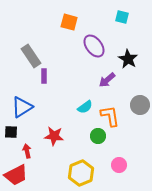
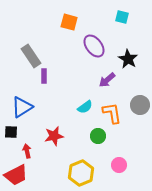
orange L-shape: moved 2 px right, 3 px up
red star: rotated 18 degrees counterclockwise
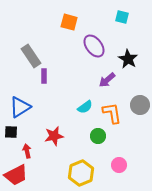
blue triangle: moved 2 px left
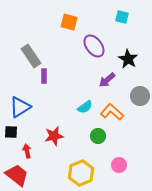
gray circle: moved 9 px up
orange L-shape: moved 1 px up; rotated 40 degrees counterclockwise
red trapezoid: moved 1 px right; rotated 115 degrees counterclockwise
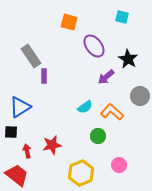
purple arrow: moved 1 px left, 3 px up
red star: moved 2 px left, 9 px down
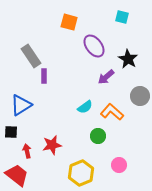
blue triangle: moved 1 px right, 2 px up
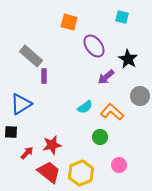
gray rectangle: rotated 15 degrees counterclockwise
blue triangle: moved 1 px up
green circle: moved 2 px right, 1 px down
red arrow: moved 2 px down; rotated 56 degrees clockwise
red trapezoid: moved 32 px right, 3 px up
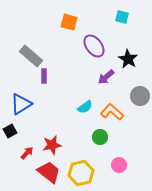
black square: moved 1 px left, 1 px up; rotated 32 degrees counterclockwise
yellow hexagon: rotated 10 degrees clockwise
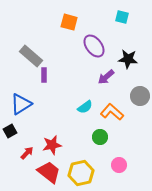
black star: rotated 24 degrees counterclockwise
purple rectangle: moved 1 px up
